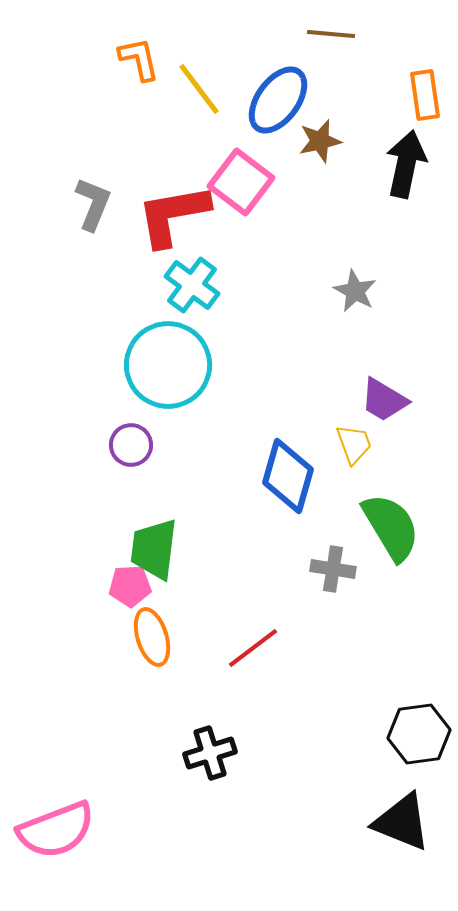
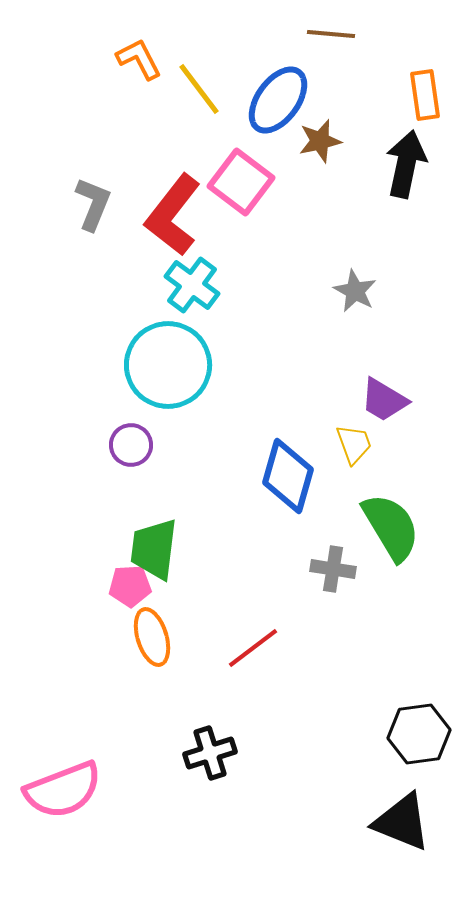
orange L-shape: rotated 15 degrees counterclockwise
red L-shape: rotated 42 degrees counterclockwise
pink semicircle: moved 7 px right, 40 px up
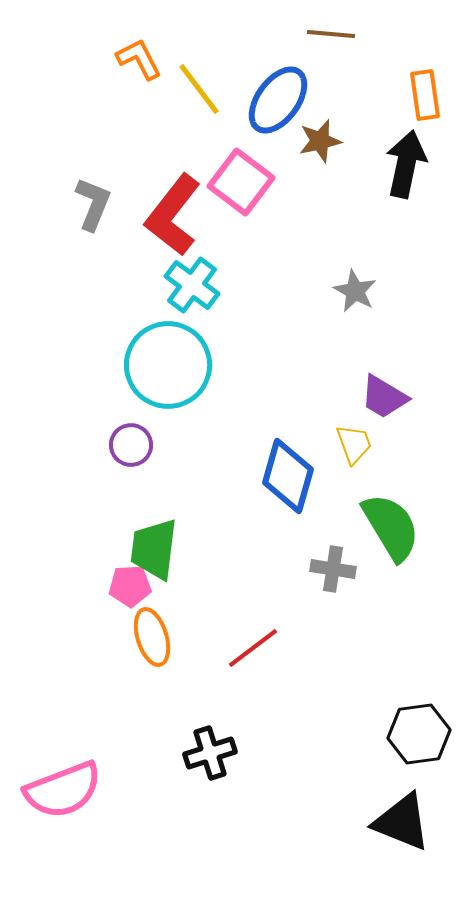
purple trapezoid: moved 3 px up
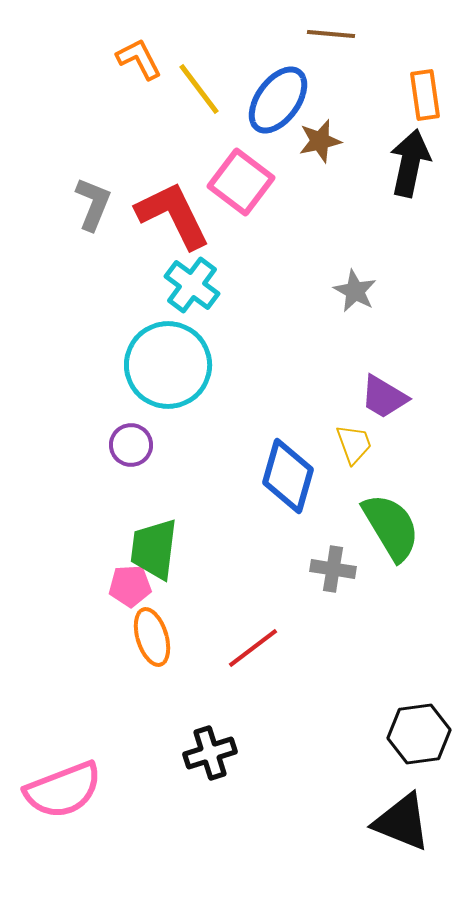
black arrow: moved 4 px right, 1 px up
red L-shape: rotated 116 degrees clockwise
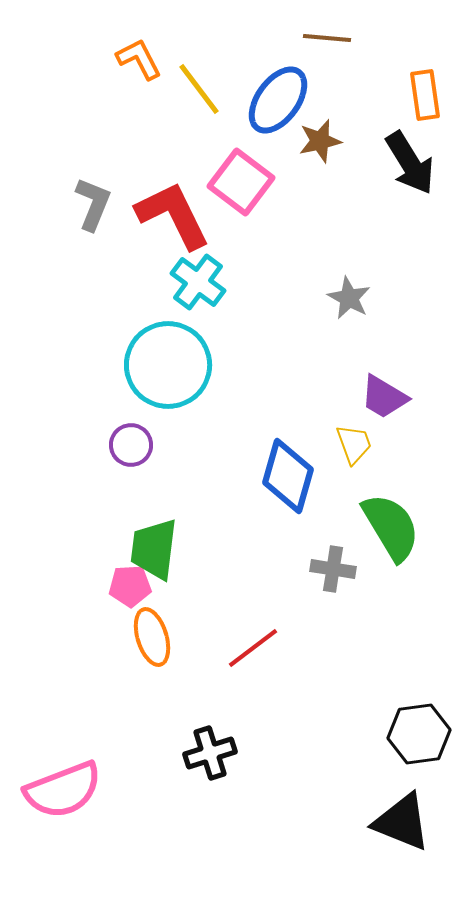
brown line: moved 4 px left, 4 px down
black arrow: rotated 136 degrees clockwise
cyan cross: moved 6 px right, 3 px up
gray star: moved 6 px left, 7 px down
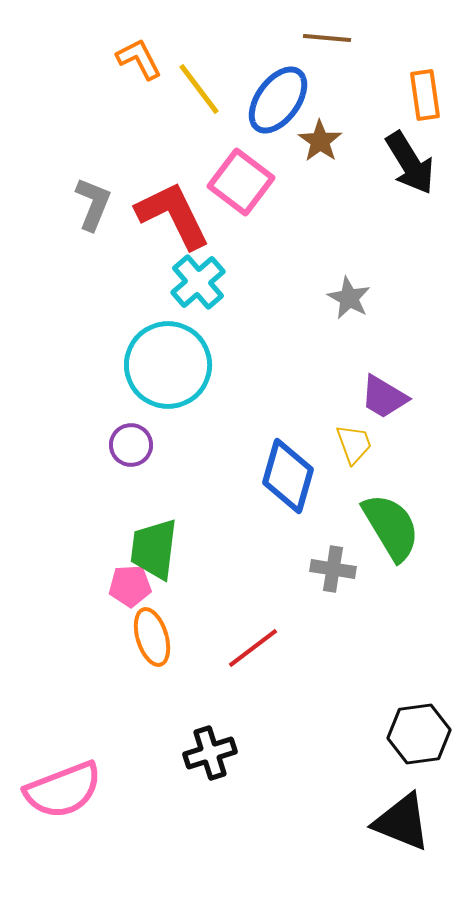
brown star: rotated 24 degrees counterclockwise
cyan cross: rotated 12 degrees clockwise
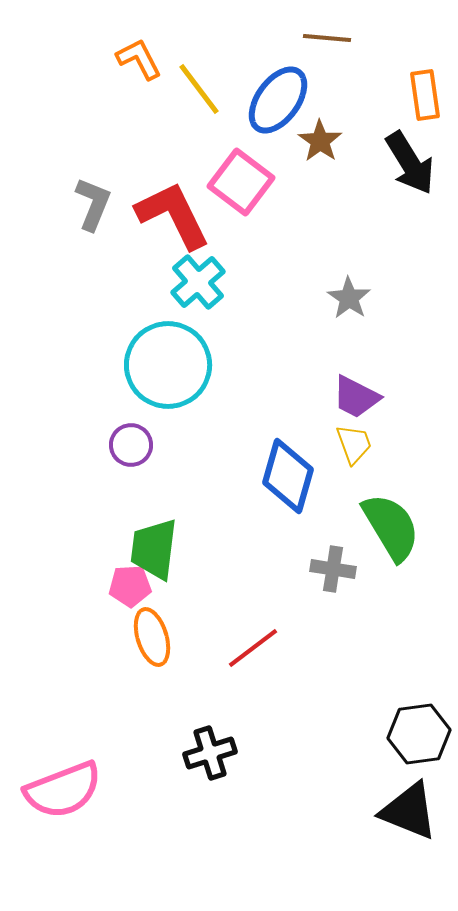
gray star: rotated 6 degrees clockwise
purple trapezoid: moved 28 px left; rotated 4 degrees counterclockwise
black triangle: moved 7 px right, 11 px up
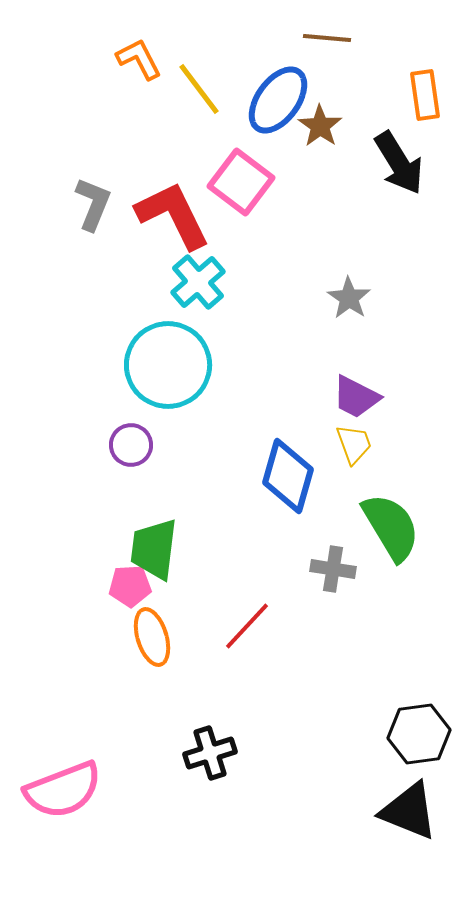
brown star: moved 15 px up
black arrow: moved 11 px left
red line: moved 6 px left, 22 px up; rotated 10 degrees counterclockwise
